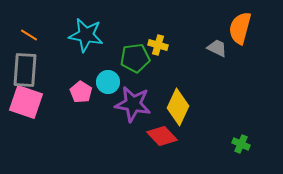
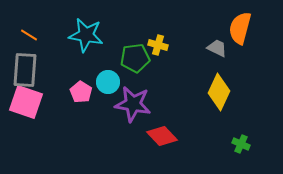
yellow diamond: moved 41 px right, 15 px up
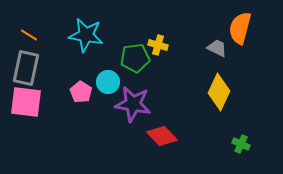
gray rectangle: moved 1 px right, 2 px up; rotated 8 degrees clockwise
pink square: rotated 12 degrees counterclockwise
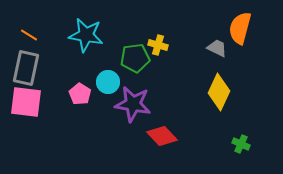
pink pentagon: moved 1 px left, 2 px down
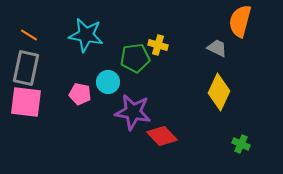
orange semicircle: moved 7 px up
pink pentagon: rotated 20 degrees counterclockwise
purple star: moved 8 px down
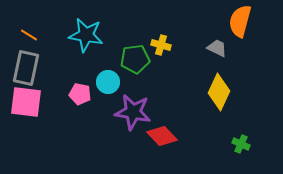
yellow cross: moved 3 px right
green pentagon: moved 1 px down
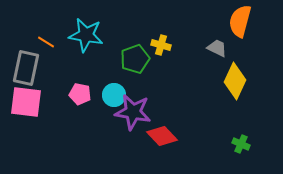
orange line: moved 17 px right, 7 px down
green pentagon: rotated 12 degrees counterclockwise
cyan circle: moved 6 px right, 13 px down
yellow diamond: moved 16 px right, 11 px up
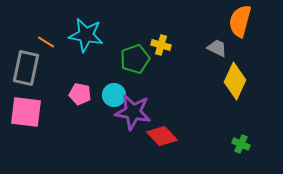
pink square: moved 10 px down
